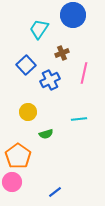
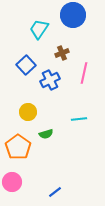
orange pentagon: moved 9 px up
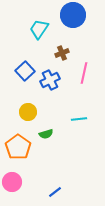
blue square: moved 1 px left, 6 px down
